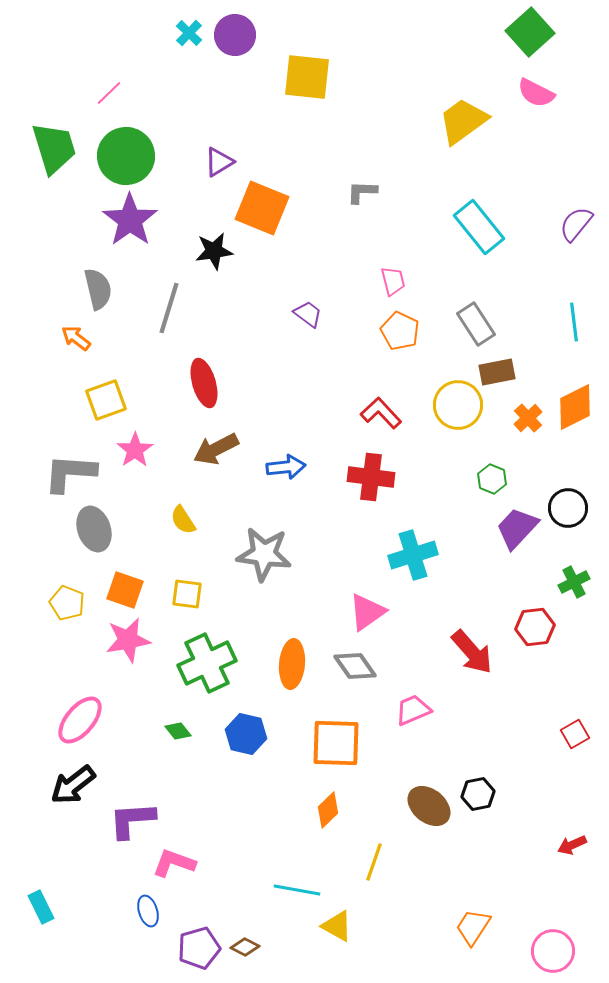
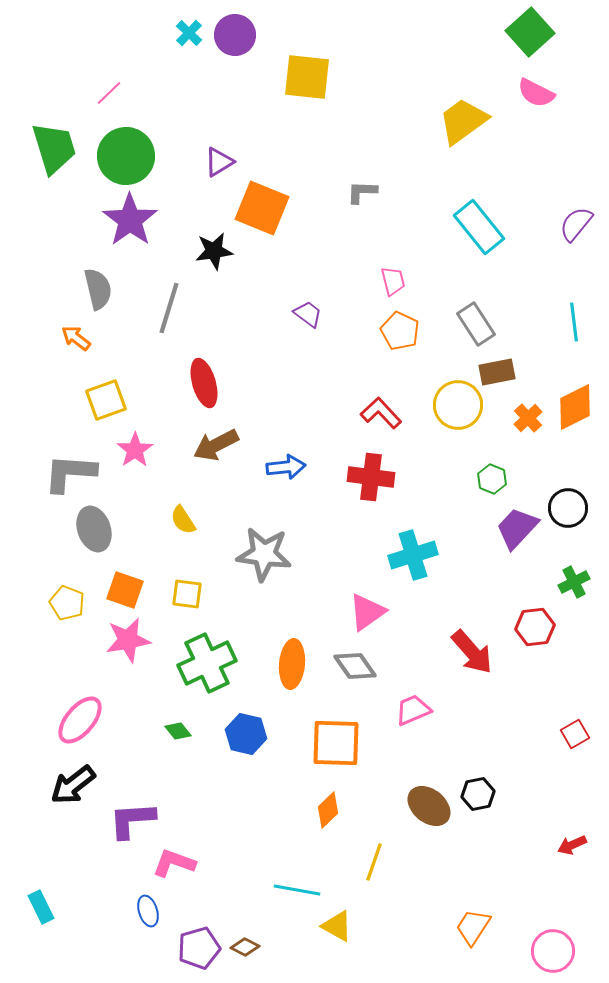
brown arrow at (216, 449): moved 4 px up
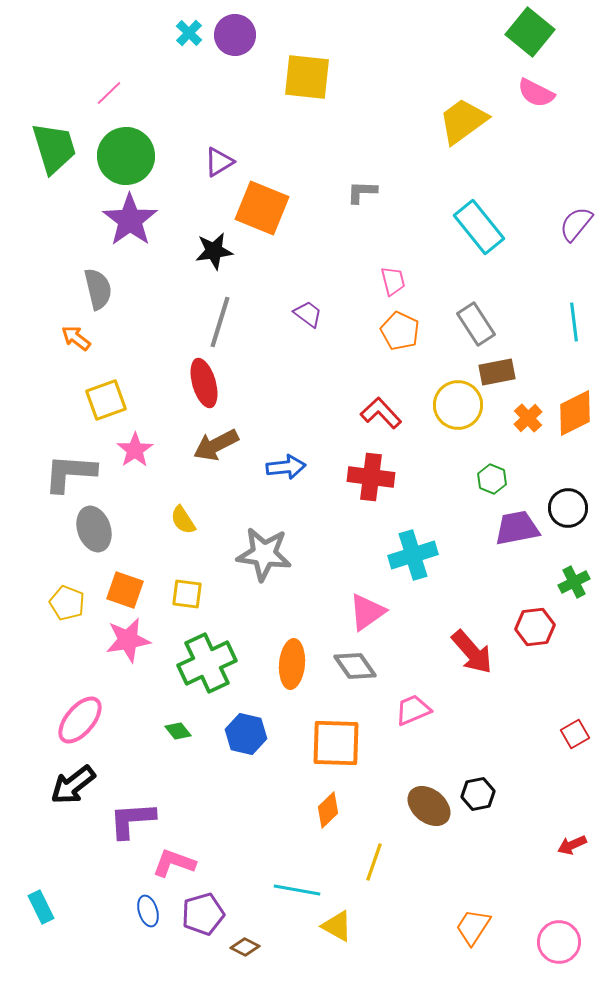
green square at (530, 32): rotated 9 degrees counterclockwise
gray line at (169, 308): moved 51 px right, 14 px down
orange diamond at (575, 407): moved 6 px down
purple trapezoid at (517, 528): rotated 36 degrees clockwise
purple pentagon at (199, 948): moved 4 px right, 34 px up
pink circle at (553, 951): moved 6 px right, 9 px up
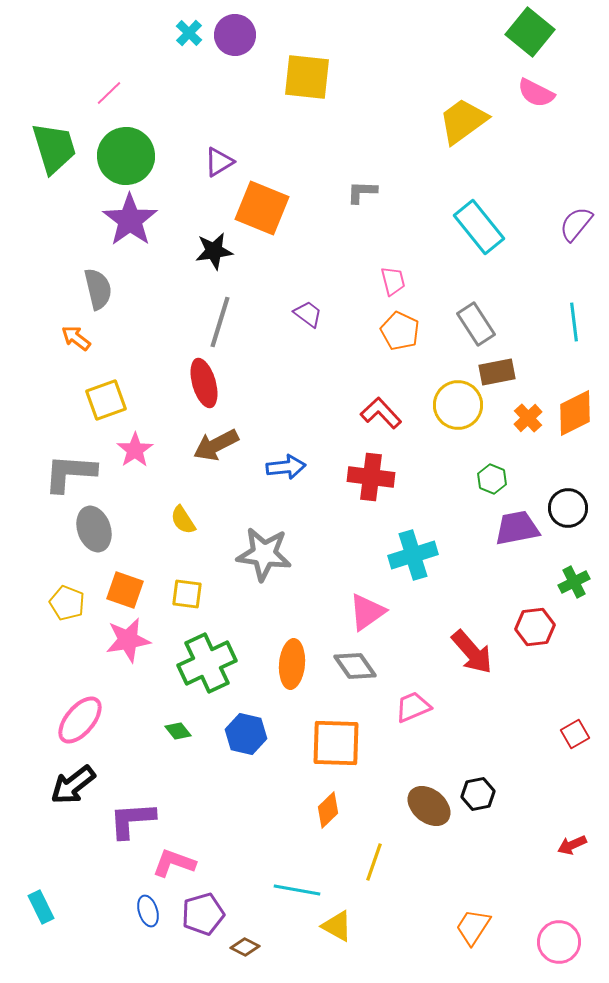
pink trapezoid at (413, 710): moved 3 px up
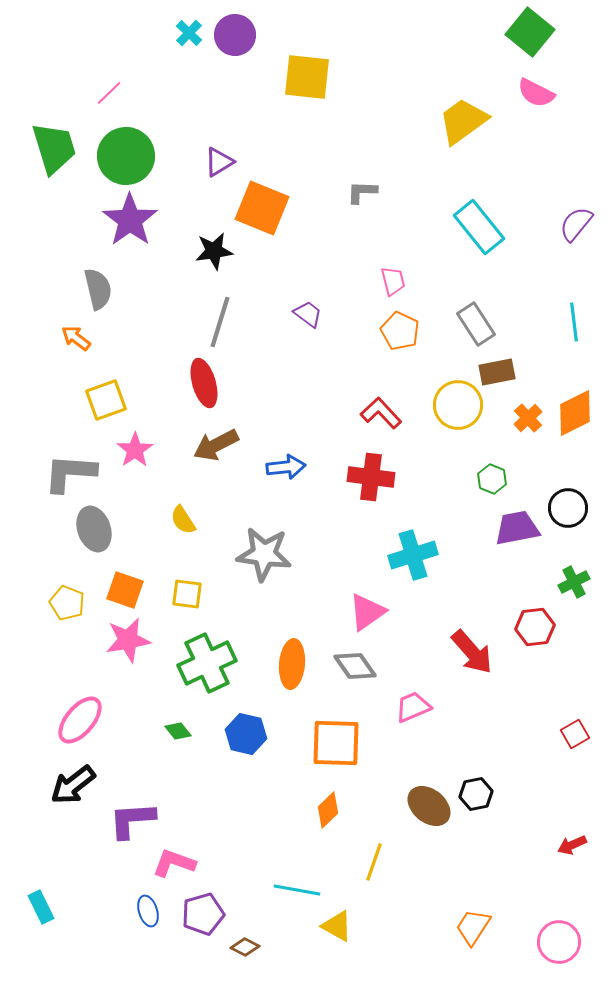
black hexagon at (478, 794): moved 2 px left
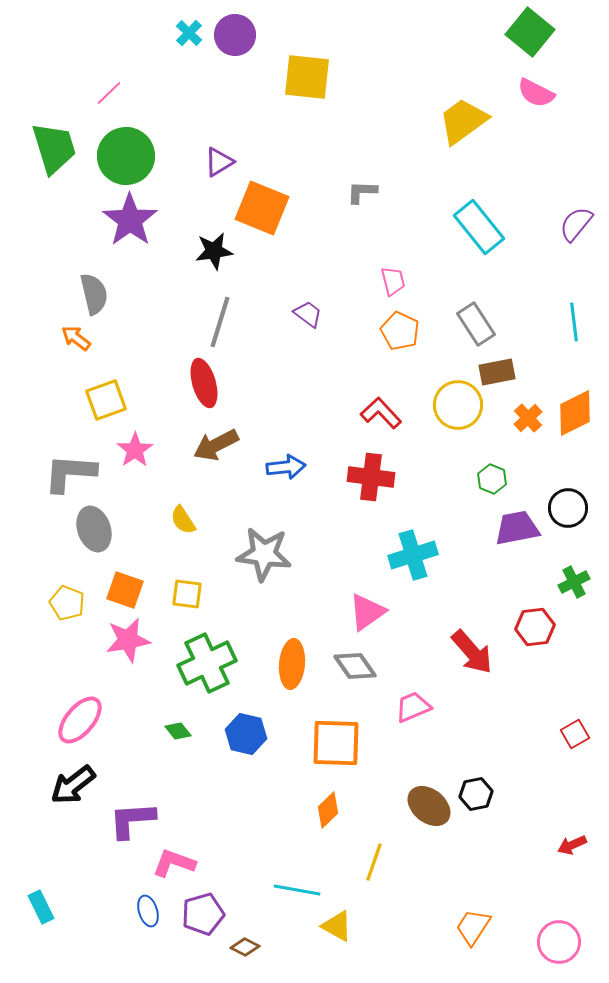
gray semicircle at (98, 289): moved 4 px left, 5 px down
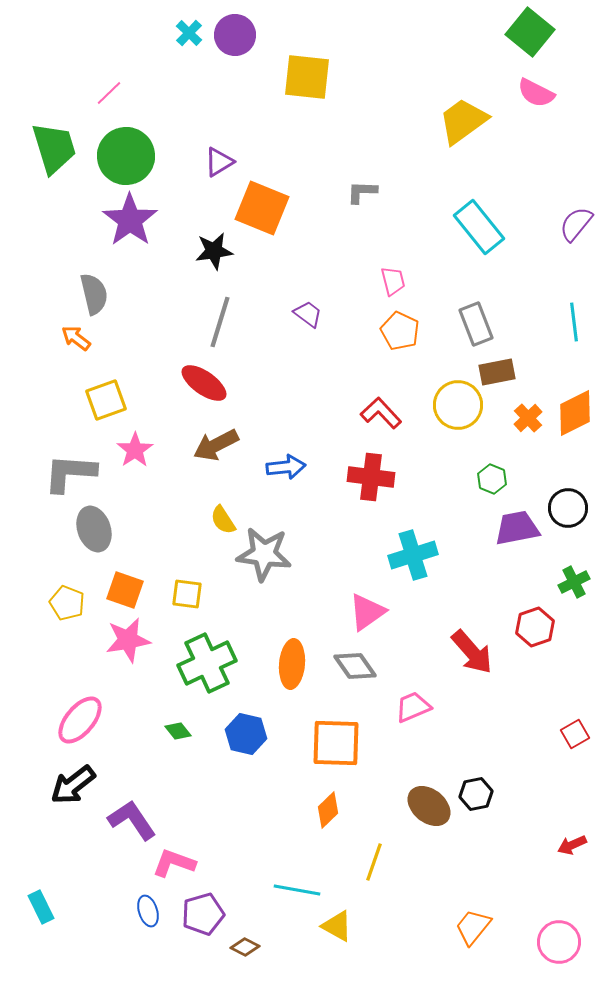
gray rectangle at (476, 324): rotated 12 degrees clockwise
red ellipse at (204, 383): rotated 39 degrees counterclockwise
yellow semicircle at (183, 520): moved 40 px right
red hexagon at (535, 627): rotated 12 degrees counterclockwise
purple L-shape at (132, 820): rotated 60 degrees clockwise
orange trapezoid at (473, 927): rotated 6 degrees clockwise
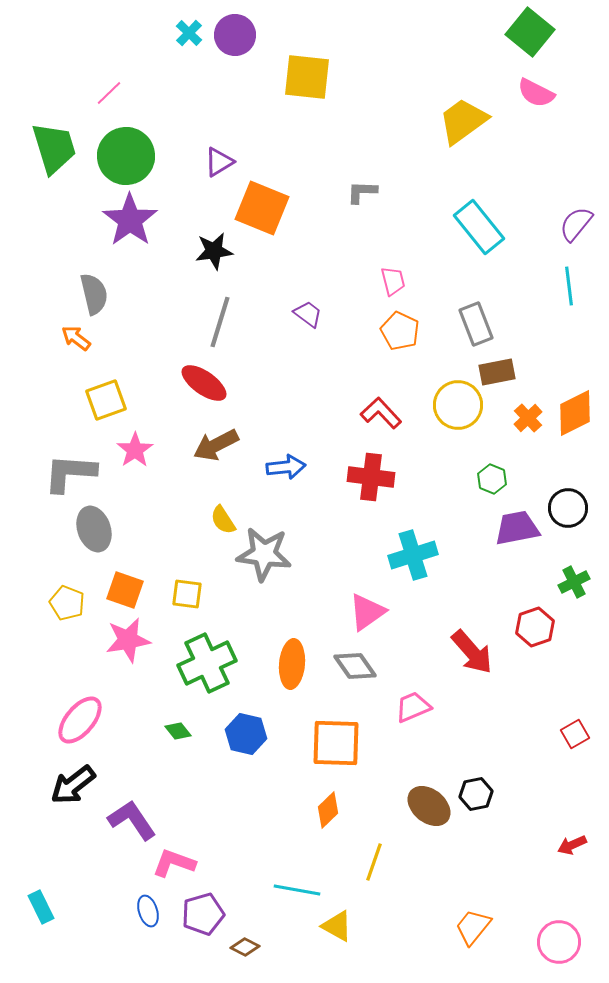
cyan line at (574, 322): moved 5 px left, 36 px up
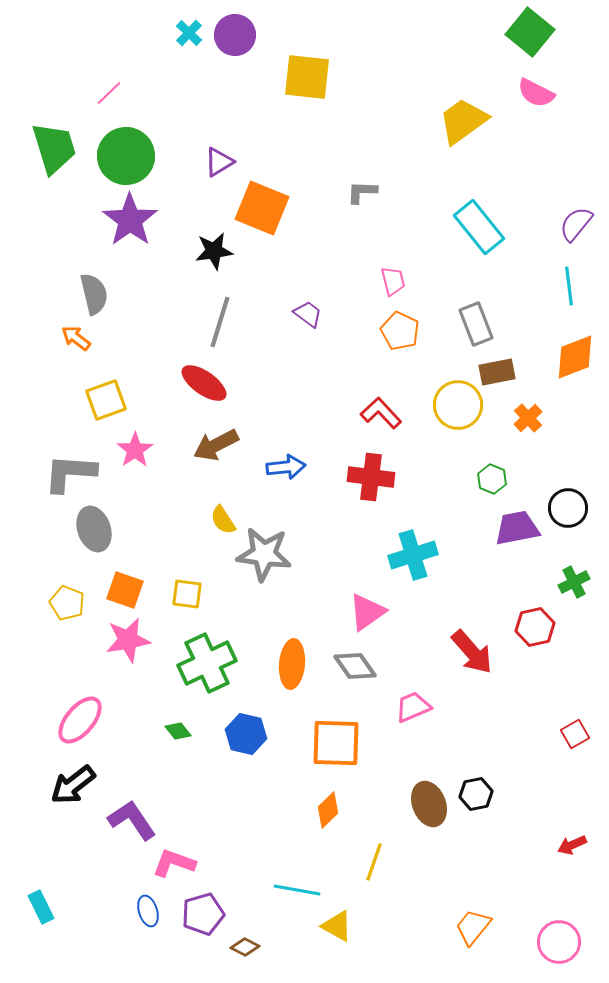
orange diamond at (575, 413): moved 56 px up; rotated 6 degrees clockwise
red hexagon at (535, 627): rotated 6 degrees clockwise
brown ellipse at (429, 806): moved 2 px up; rotated 30 degrees clockwise
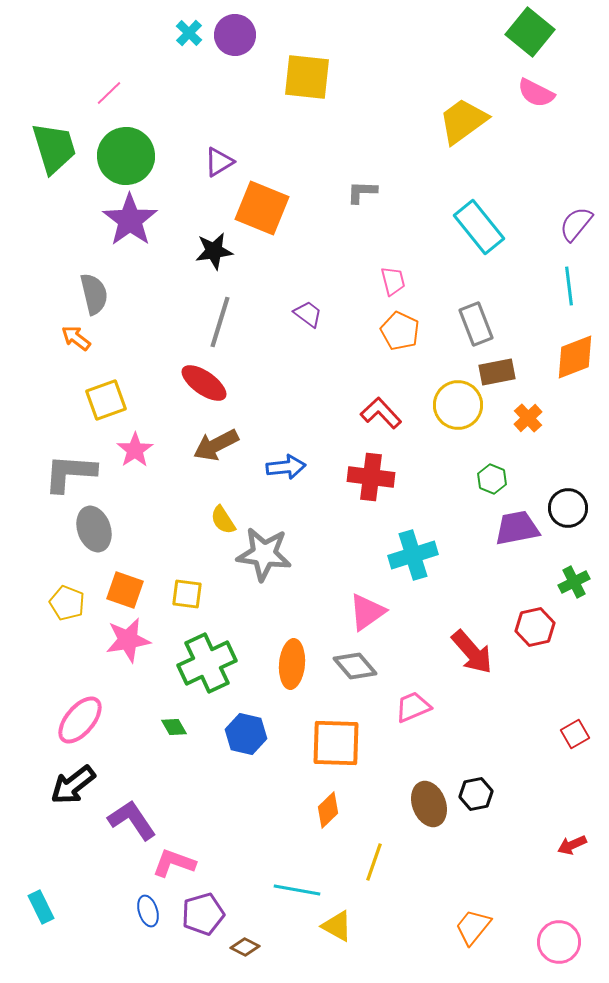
gray diamond at (355, 666): rotated 6 degrees counterclockwise
green diamond at (178, 731): moved 4 px left, 4 px up; rotated 8 degrees clockwise
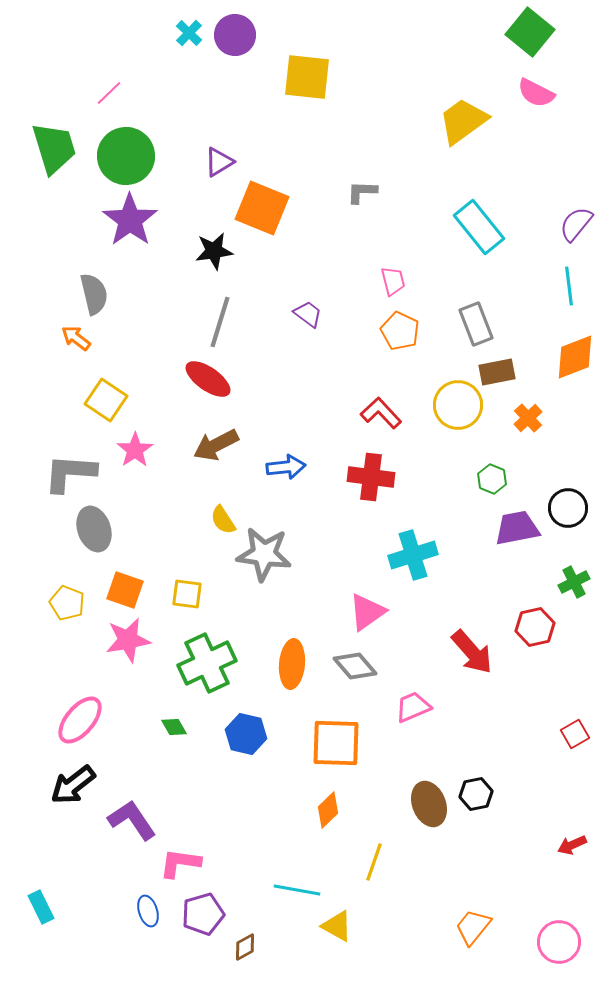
red ellipse at (204, 383): moved 4 px right, 4 px up
yellow square at (106, 400): rotated 36 degrees counterclockwise
pink L-shape at (174, 863): moved 6 px right; rotated 12 degrees counterclockwise
brown diamond at (245, 947): rotated 56 degrees counterclockwise
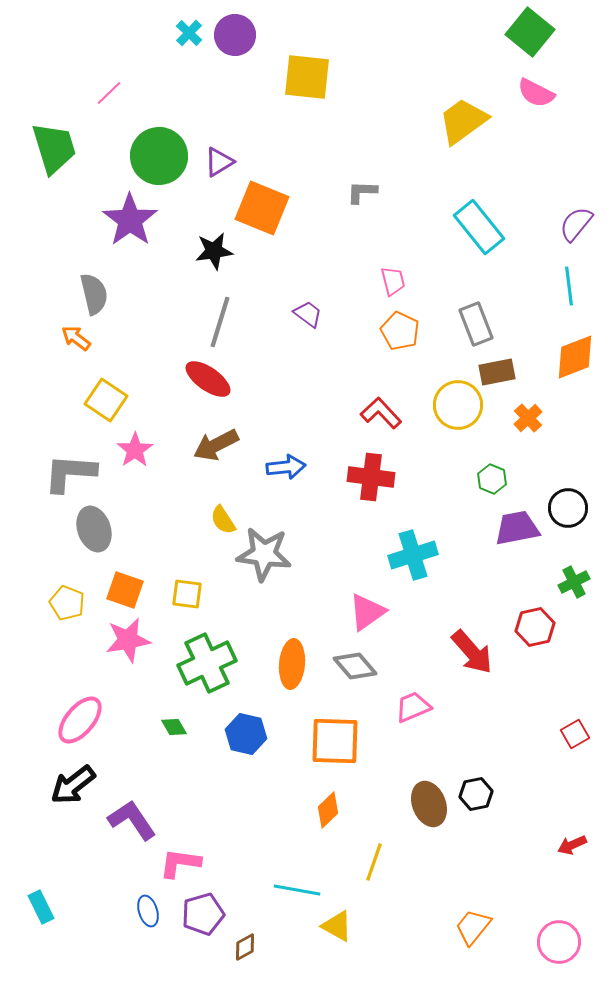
green circle at (126, 156): moved 33 px right
orange square at (336, 743): moved 1 px left, 2 px up
